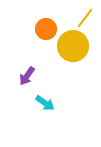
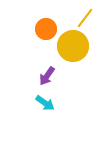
purple arrow: moved 20 px right
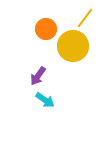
purple arrow: moved 9 px left
cyan arrow: moved 3 px up
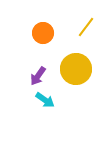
yellow line: moved 1 px right, 9 px down
orange circle: moved 3 px left, 4 px down
yellow circle: moved 3 px right, 23 px down
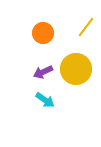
purple arrow: moved 5 px right, 4 px up; rotated 30 degrees clockwise
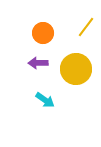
purple arrow: moved 5 px left, 9 px up; rotated 24 degrees clockwise
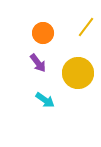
purple arrow: rotated 126 degrees counterclockwise
yellow circle: moved 2 px right, 4 px down
